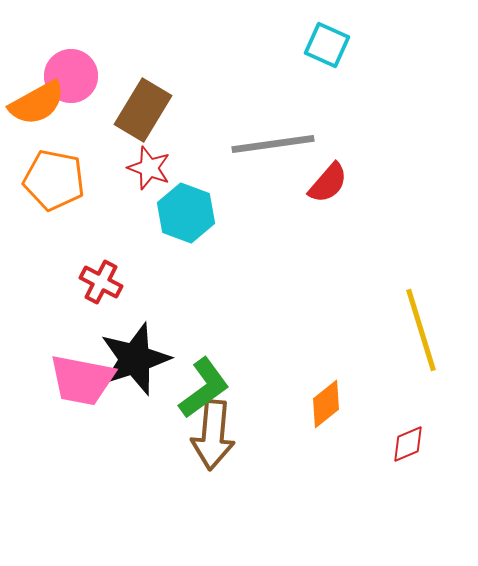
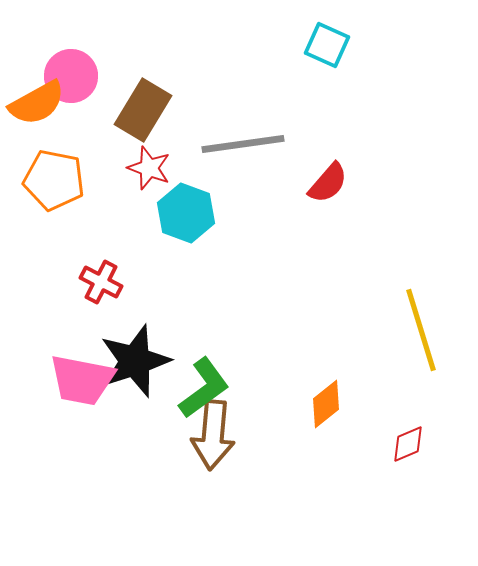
gray line: moved 30 px left
black star: moved 2 px down
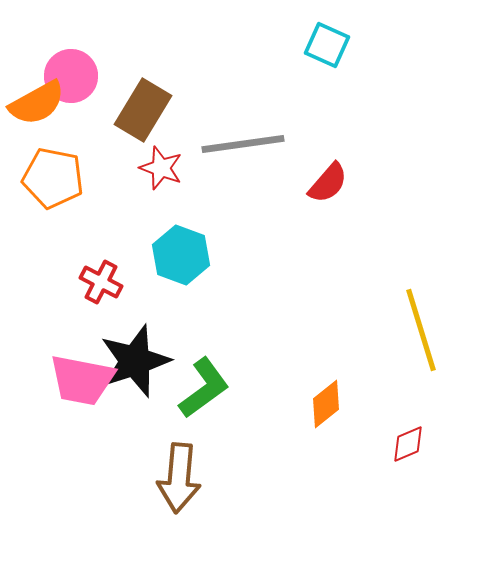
red star: moved 12 px right
orange pentagon: moved 1 px left, 2 px up
cyan hexagon: moved 5 px left, 42 px down
brown arrow: moved 34 px left, 43 px down
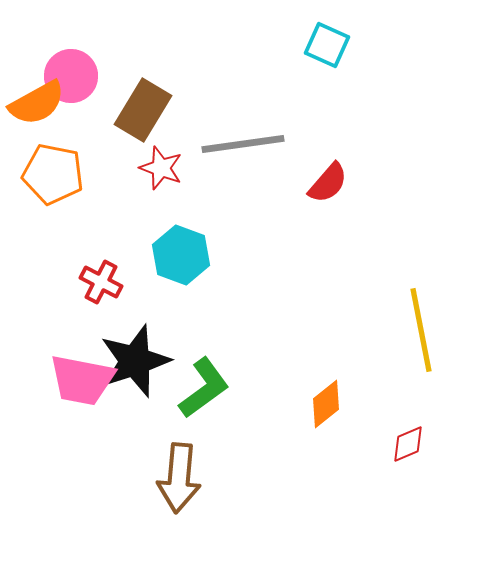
orange pentagon: moved 4 px up
yellow line: rotated 6 degrees clockwise
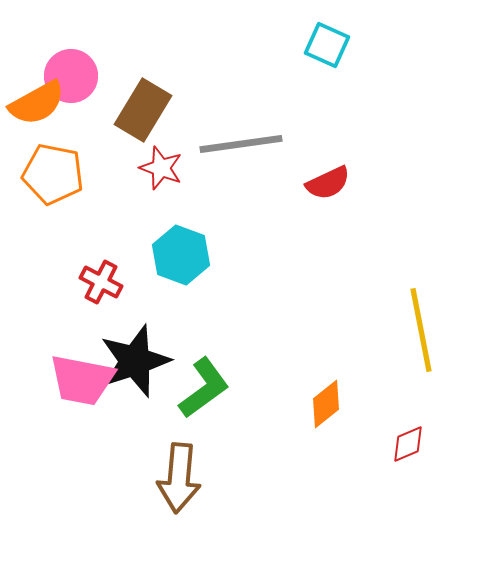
gray line: moved 2 px left
red semicircle: rotated 24 degrees clockwise
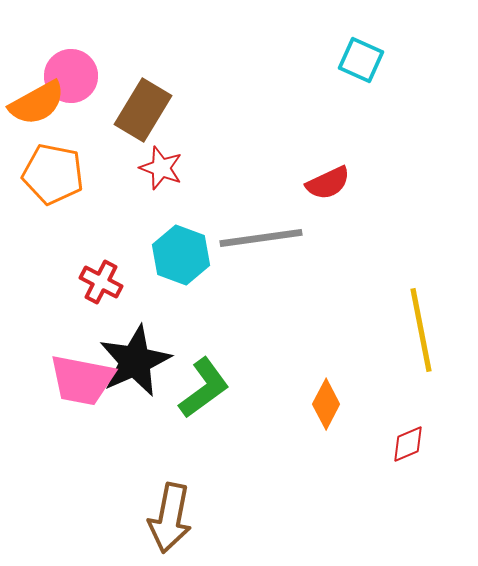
cyan square: moved 34 px right, 15 px down
gray line: moved 20 px right, 94 px down
black star: rotated 6 degrees counterclockwise
orange diamond: rotated 24 degrees counterclockwise
brown arrow: moved 9 px left, 40 px down; rotated 6 degrees clockwise
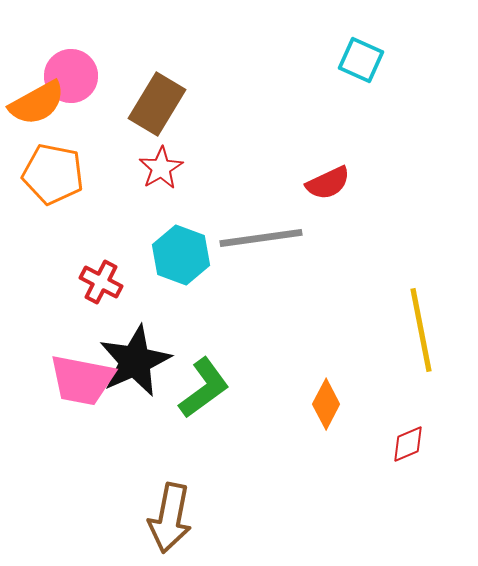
brown rectangle: moved 14 px right, 6 px up
red star: rotated 21 degrees clockwise
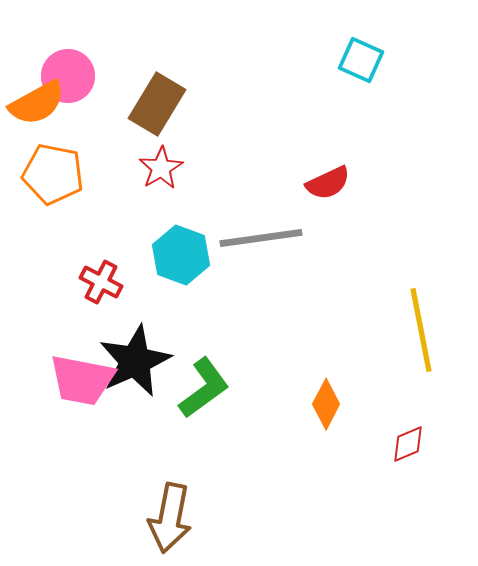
pink circle: moved 3 px left
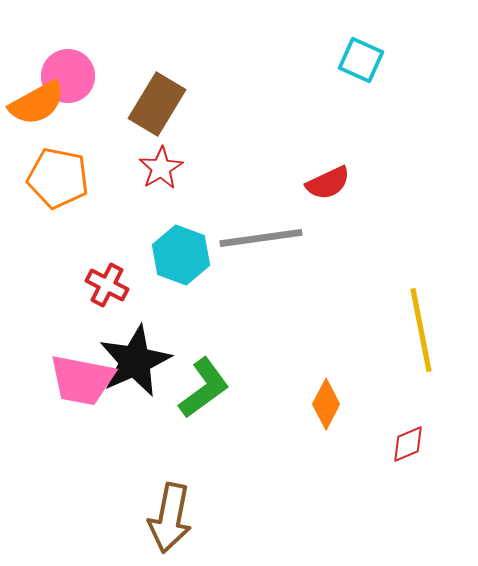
orange pentagon: moved 5 px right, 4 px down
red cross: moved 6 px right, 3 px down
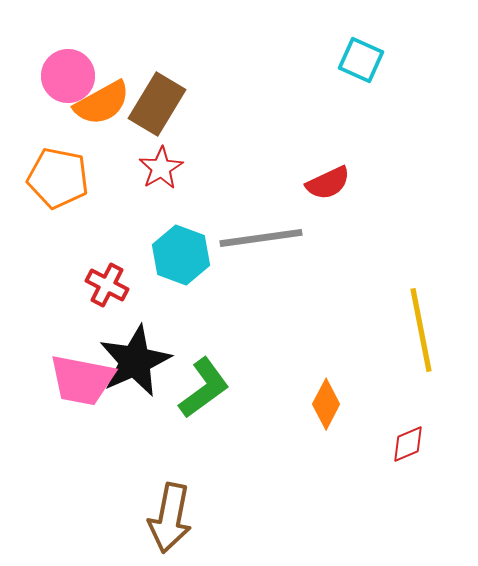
orange semicircle: moved 65 px right
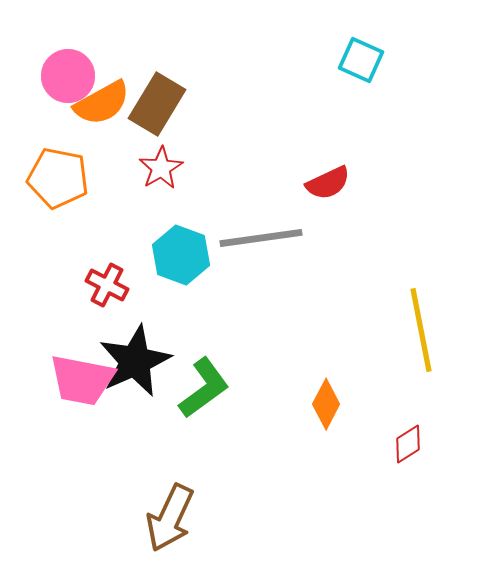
red diamond: rotated 9 degrees counterclockwise
brown arrow: rotated 14 degrees clockwise
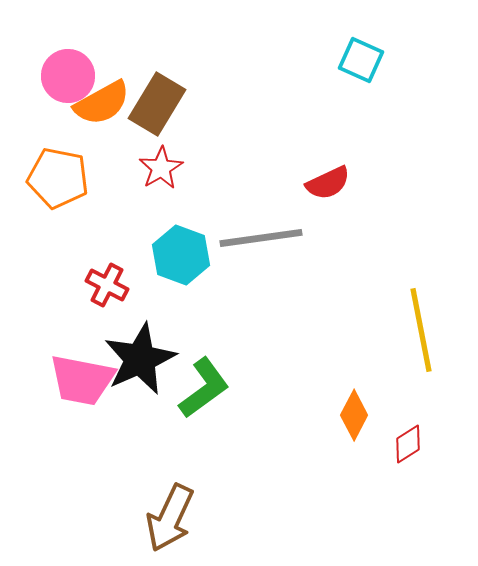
black star: moved 5 px right, 2 px up
orange diamond: moved 28 px right, 11 px down
